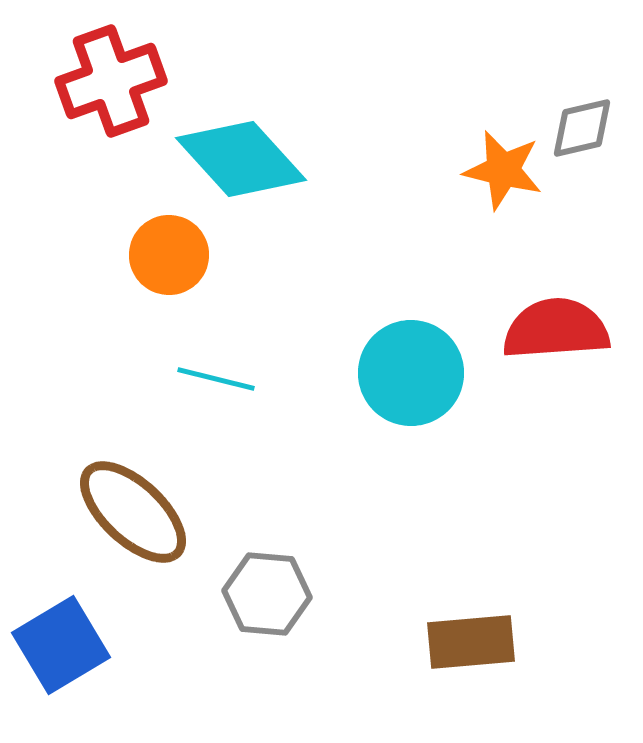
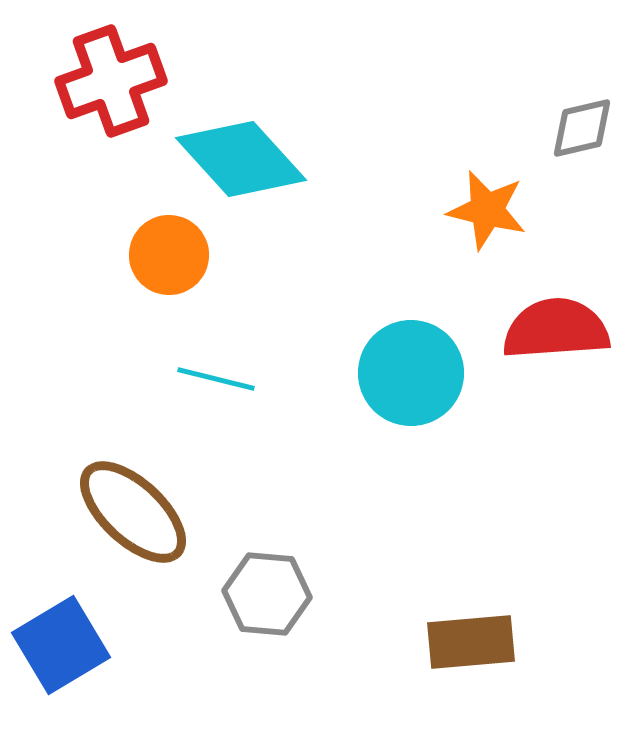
orange star: moved 16 px left, 40 px down
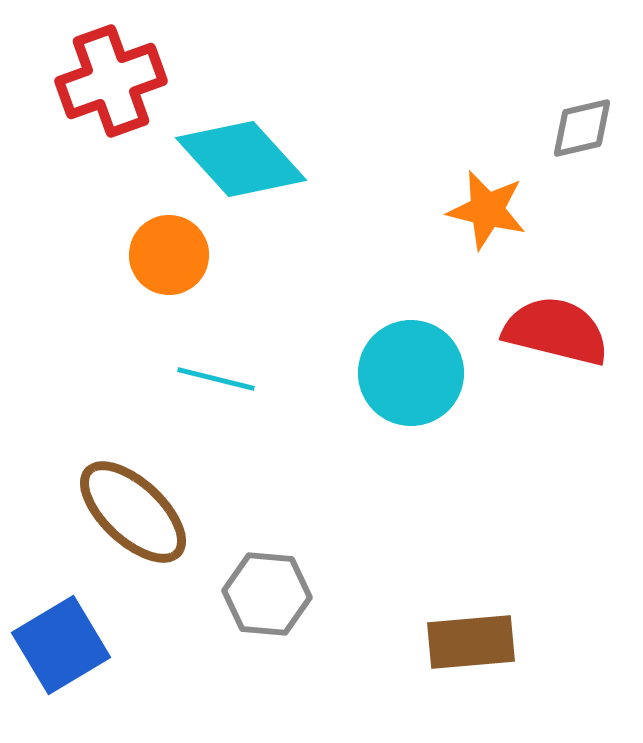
red semicircle: moved 2 px down; rotated 18 degrees clockwise
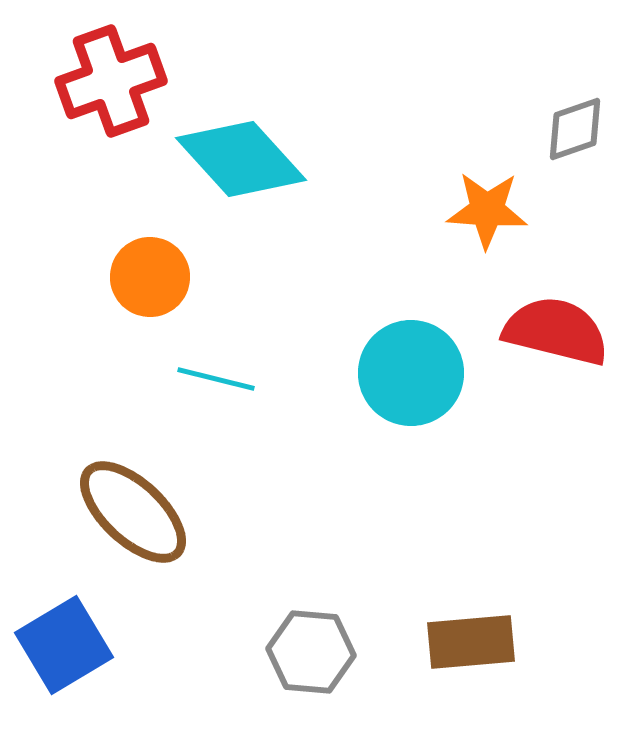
gray diamond: moved 7 px left, 1 px down; rotated 6 degrees counterclockwise
orange star: rotated 10 degrees counterclockwise
orange circle: moved 19 px left, 22 px down
gray hexagon: moved 44 px right, 58 px down
blue square: moved 3 px right
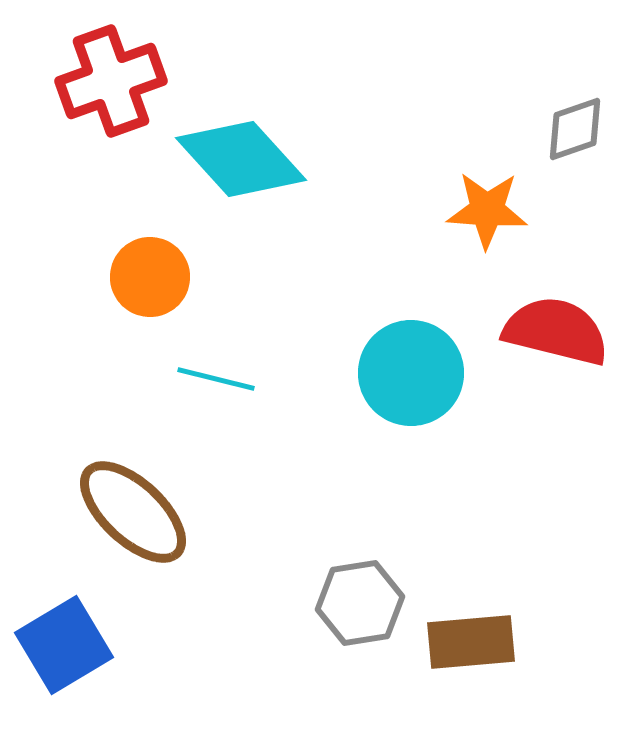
gray hexagon: moved 49 px right, 49 px up; rotated 14 degrees counterclockwise
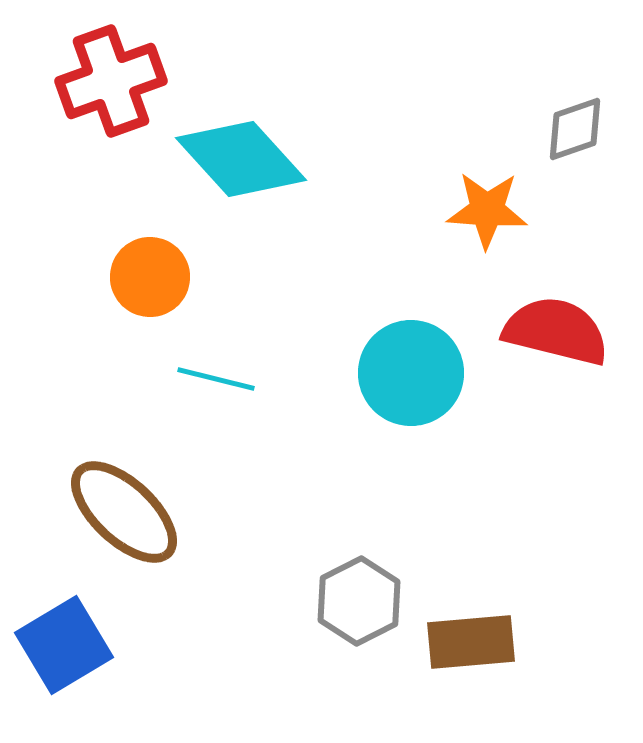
brown ellipse: moved 9 px left
gray hexagon: moved 1 px left, 2 px up; rotated 18 degrees counterclockwise
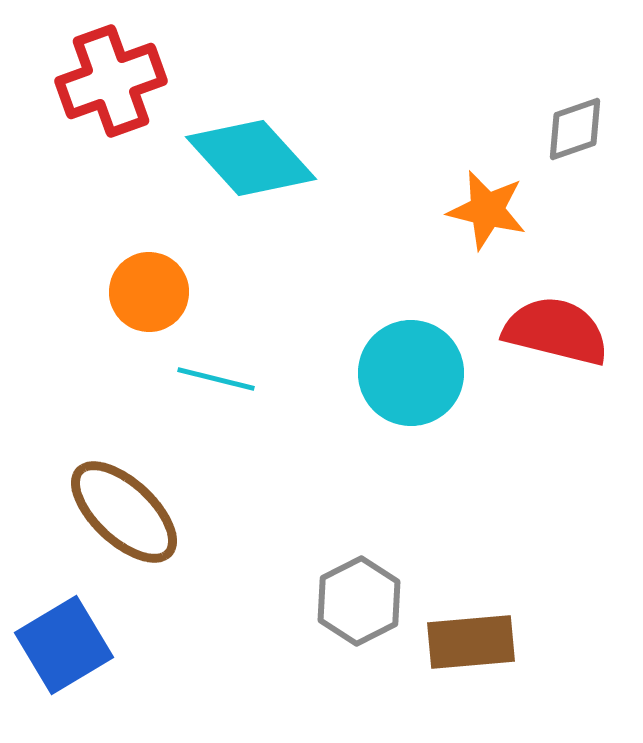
cyan diamond: moved 10 px right, 1 px up
orange star: rotated 10 degrees clockwise
orange circle: moved 1 px left, 15 px down
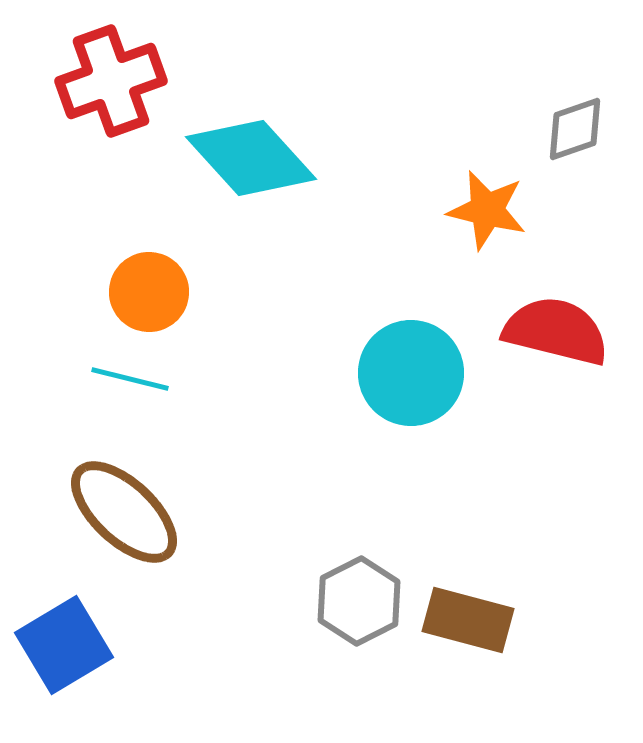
cyan line: moved 86 px left
brown rectangle: moved 3 px left, 22 px up; rotated 20 degrees clockwise
